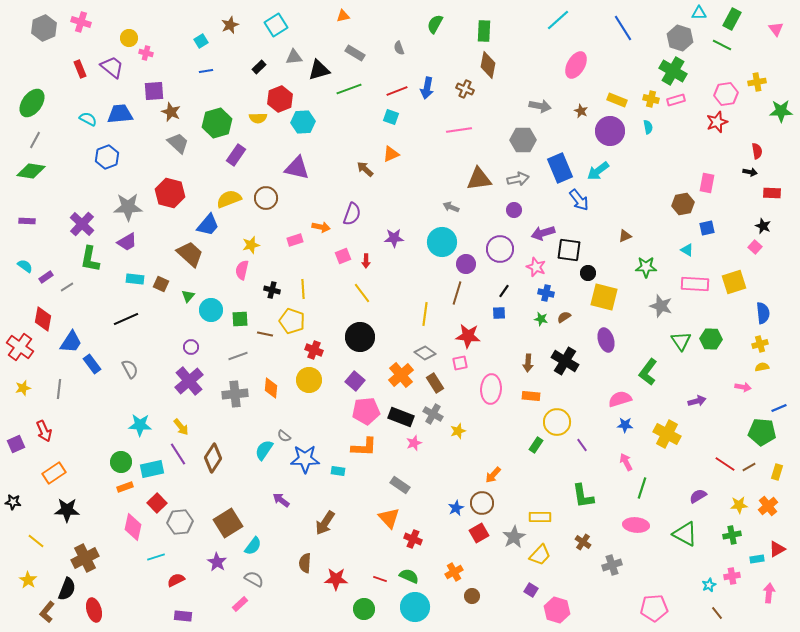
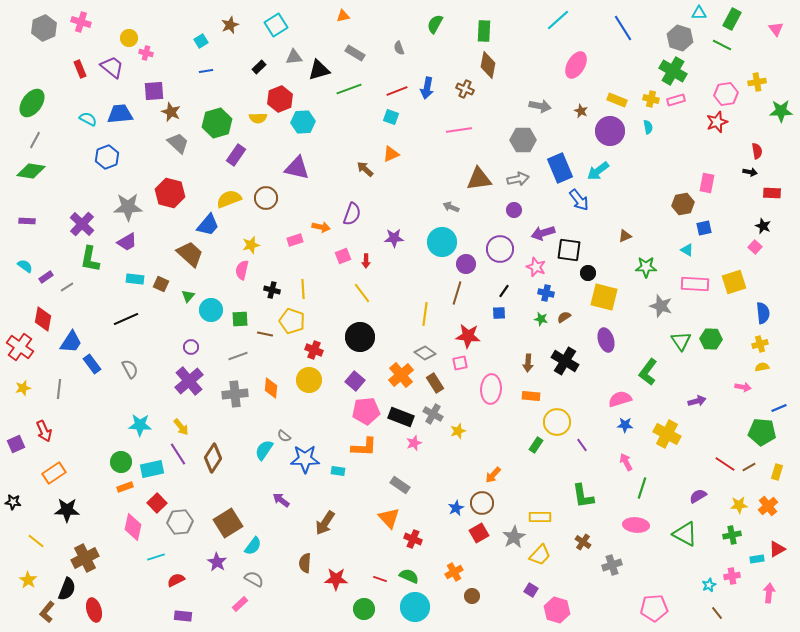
blue square at (707, 228): moved 3 px left
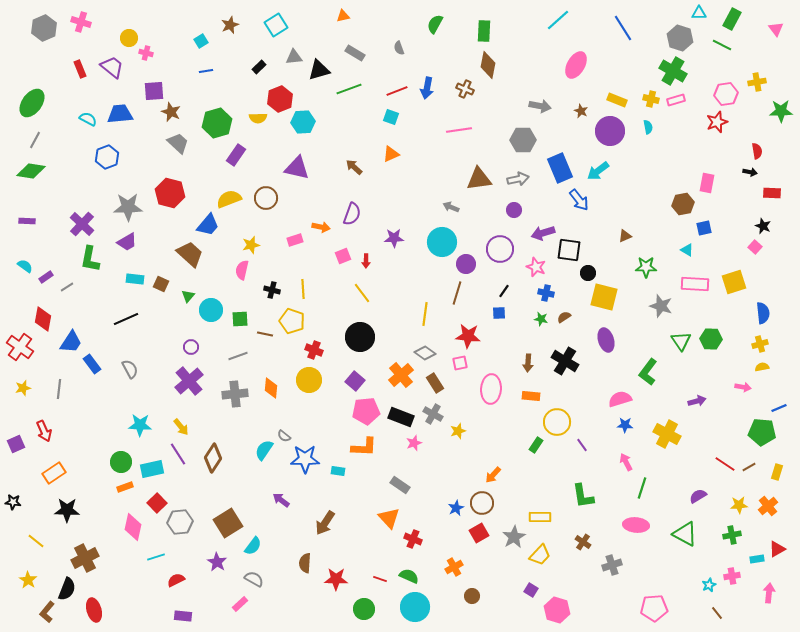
brown arrow at (365, 169): moved 11 px left, 2 px up
orange cross at (454, 572): moved 5 px up
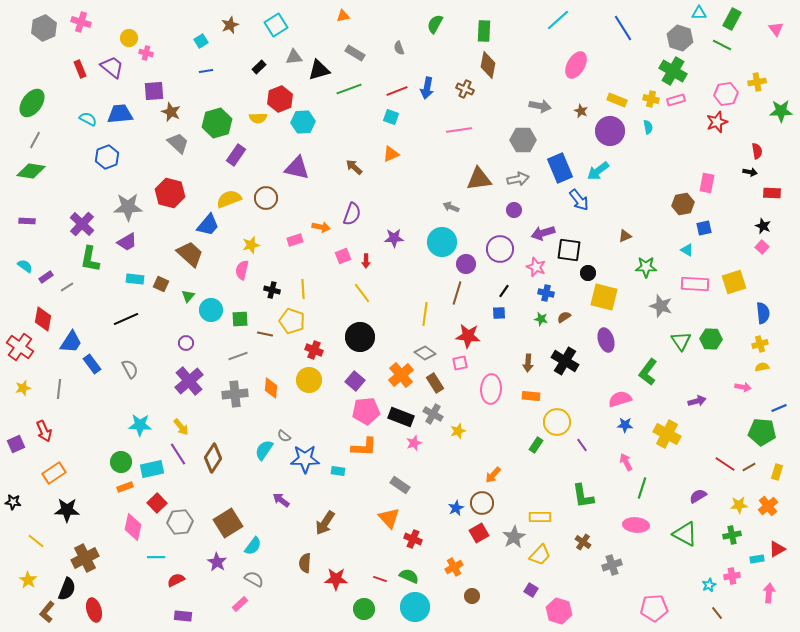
pink square at (755, 247): moved 7 px right
purple circle at (191, 347): moved 5 px left, 4 px up
cyan line at (156, 557): rotated 18 degrees clockwise
pink hexagon at (557, 610): moved 2 px right, 1 px down
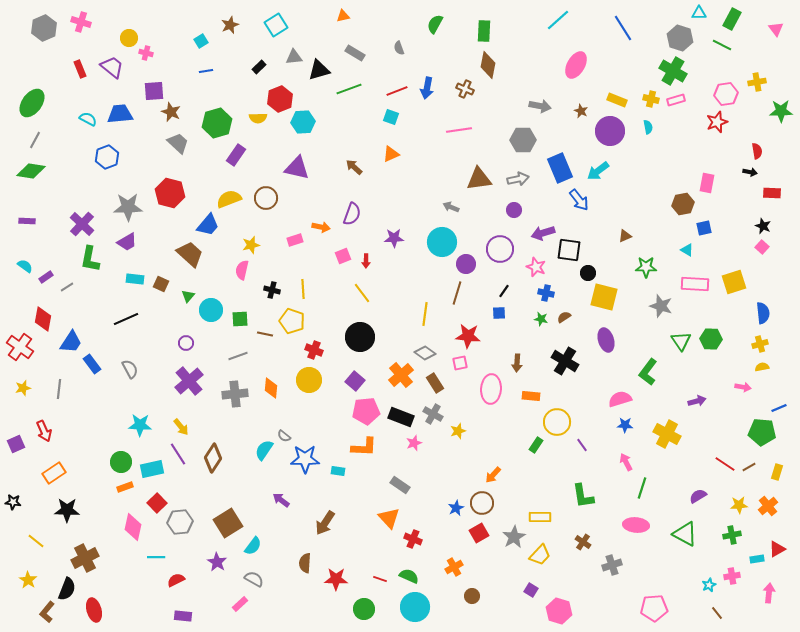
brown arrow at (528, 363): moved 11 px left
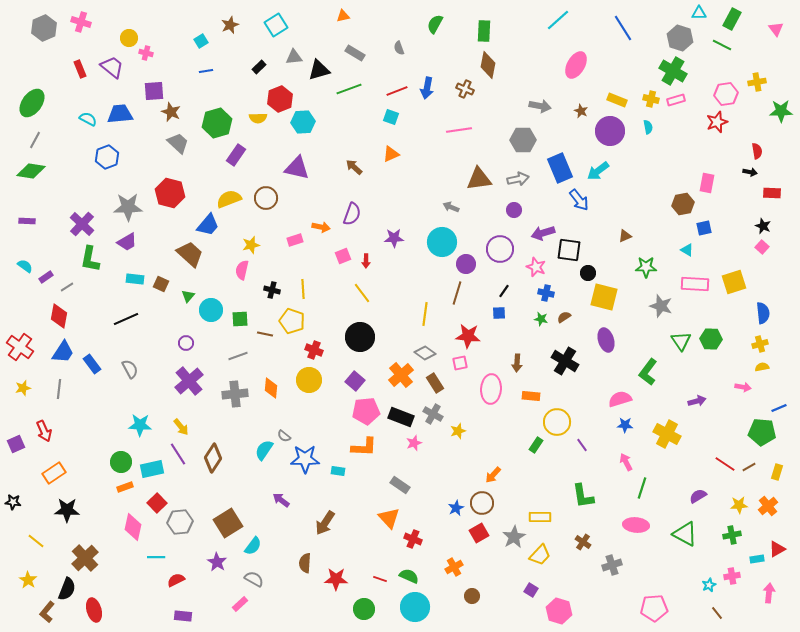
red diamond at (43, 319): moved 16 px right, 3 px up
blue trapezoid at (71, 342): moved 8 px left, 10 px down
brown cross at (85, 558): rotated 16 degrees counterclockwise
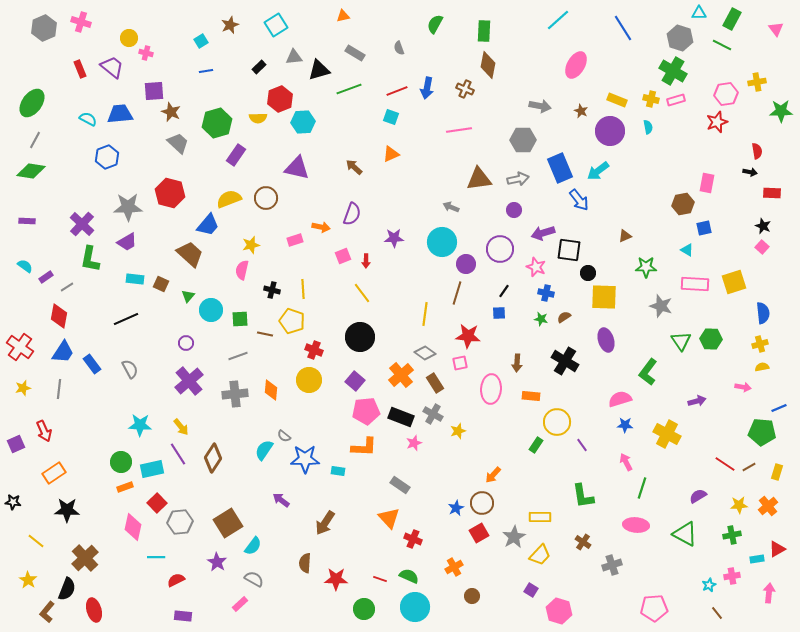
yellow square at (604, 297): rotated 12 degrees counterclockwise
orange diamond at (271, 388): moved 2 px down
